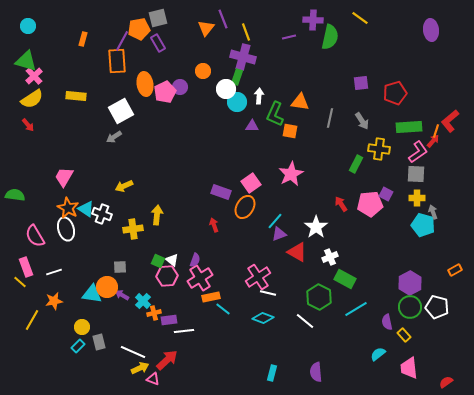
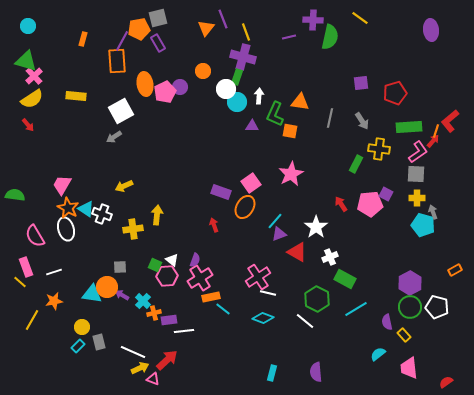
pink trapezoid at (64, 177): moved 2 px left, 8 px down
green square at (158, 261): moved 3 px left, 4 px down
green hexagon at (319, 297): moved 2 px left, 2 px down
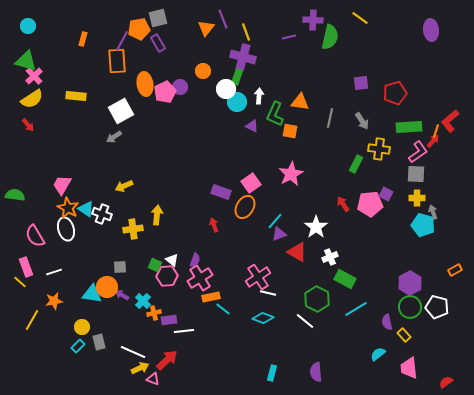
purple triangle at (252, 126): rotated 24 degrees clockwise
red arrow at (341, 204): moved 2 px right
